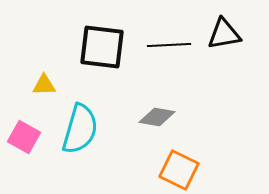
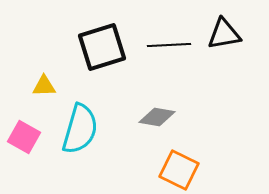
black square: rotated 24 degrees counterclockwise
yellow triangle: moved 1 px down
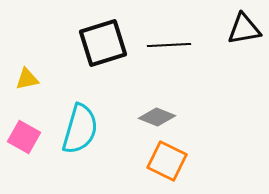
black triangle: moved 20 px right, 5 px up
black square: moved 1 px right, 4 px up
yellow triangle: moved 17 px left, 7 px up; rotated 10 degrees counterclockwise
gray diamond: rotated 12 degrees clockwise
orange square: moved 12 px left, 9 px up
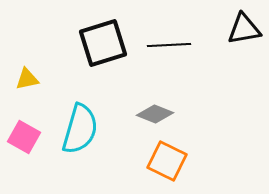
gray diamond: moved 2 px left, 3 px up
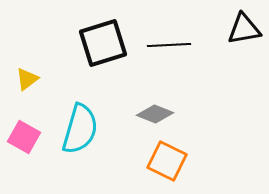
yellow triangle: rotated 25 degrees counterclockwise
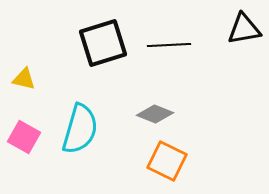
yellow triangle: moved 3 px left; rotated 50 degrees clockwise
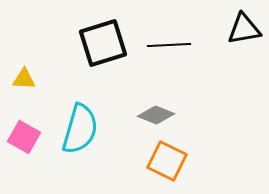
yellow triangle: rotated 10 degrees counterclockwise
gray diamond: moved 1 px right, 1 px down
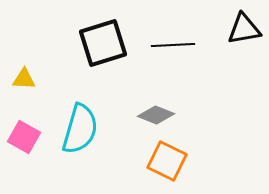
black line: moved 4 px right
